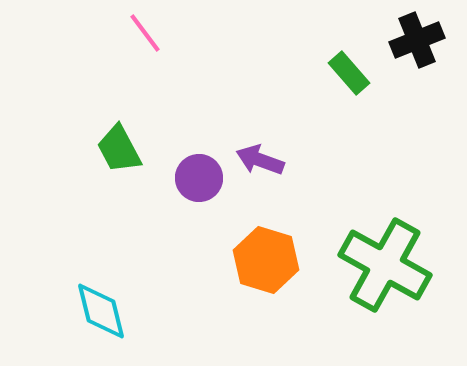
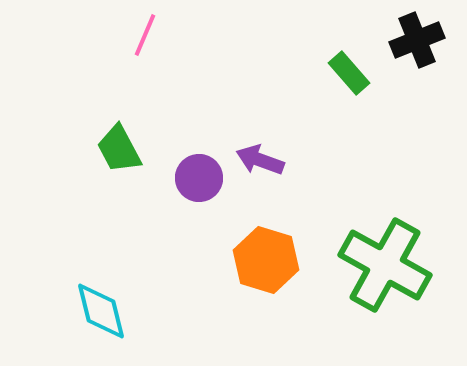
pink line: moved 2 px down; rotated 60 degrees clockwise
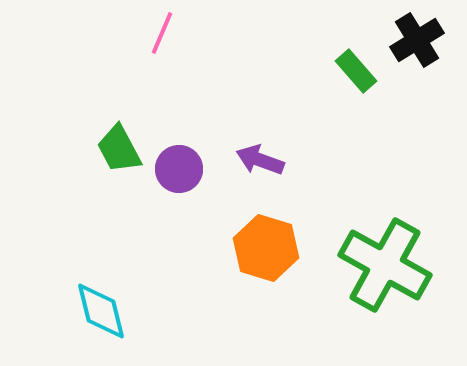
pink line: moved 17 px right, 2 px up
black cross: rotated 10 degrees counterclockwise
green rectangle: moved 7 px right, 2 px up
purple circle: moved 20 px left, 9 px up
orange hexagon: moved 12 px up
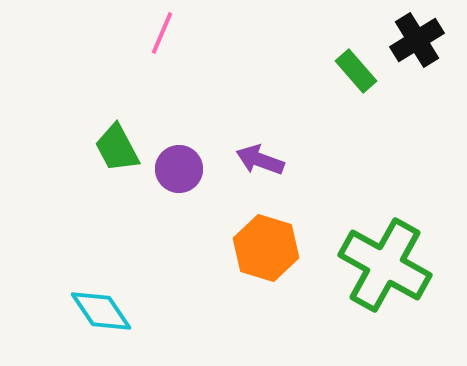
green trapezoid: moved 2 px left, 1 px up
cyan diamond: rotated 20 degrees counterclockwise
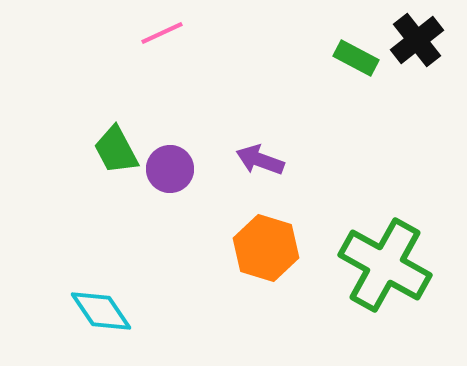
pink line: rotated 42 degrees clockwise
black cross: rotated 6 degrees counterclockwise
green rectangle: moved 13 px up; rotated 21 degrees counterclockwise
green trapezoid: moved 1 px left, 2 px down
purple circle: moved 9 px left
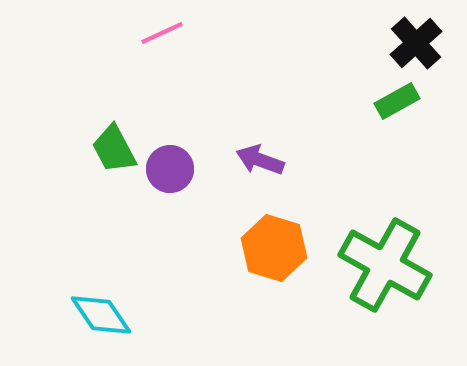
black cross: moved 1 px left, 3 px down; rotated 4 degrees counterclockwise
green rectangle: moved 41 px right, 43 px down; rotated 57 degrees counterclockwise
green trapezoid: moved 2 px left, 1 px up
orange hexagon: moved 8 px right
cyan diamond: moved 4 px down
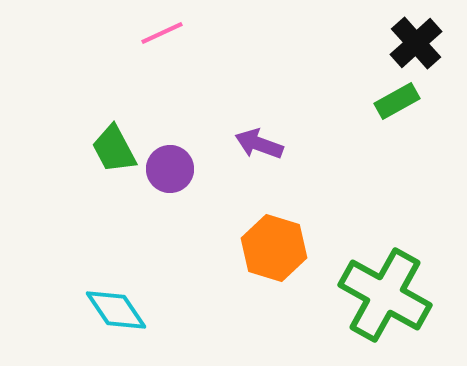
purple arrow: moved 1 px left, 16 px up
green cross: moved 30 px down
cyan diamond: moved 15 px right, 5 px up
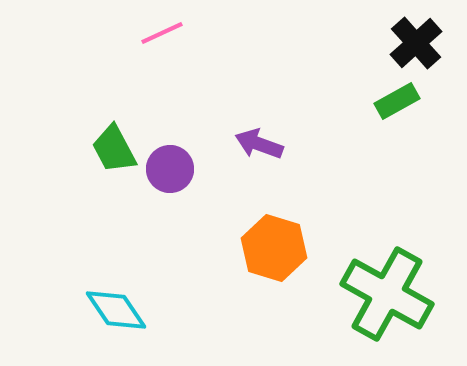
green cross: moved 2 px right, 1 px up
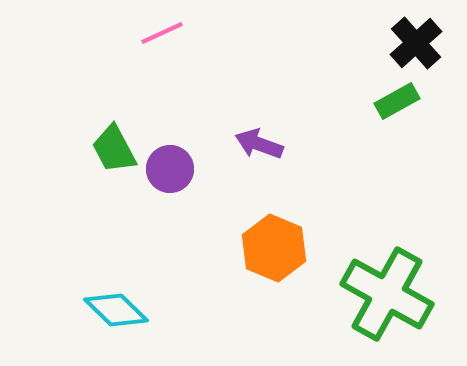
orange hexagon: rotated 6 degrees clockwise
cyan diamond: rotated 12 degrees counterclockwise
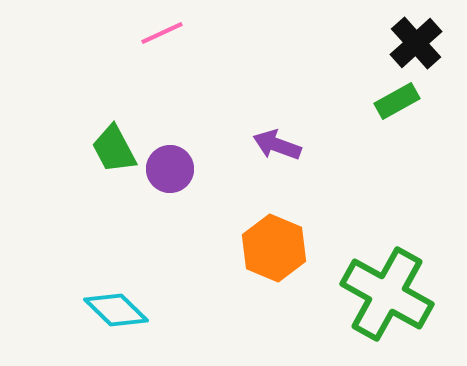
purple arrow: moved 18 px right, 1 px down
